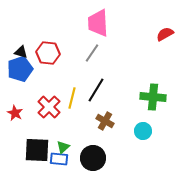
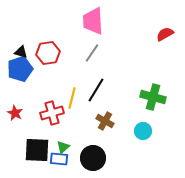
pink trapezoid: moved 5 px left, 2 px up
red hexagon: rotated 15 degrees counterclockwise
green cross: rotated 10 degrees clockwise
red cross: moved 3 px right, 6 px down; rotated 30 degrees clockwise
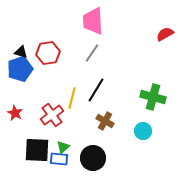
red cross: moved 2 px down; rotated 20 degrees counterclockwise
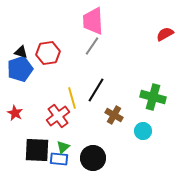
gray line: moved 7 px up
yellow line: rotated 30 degrees counterclockwise
red cross: moved 6 px right, 1 px down
brown cross: moved 9 px right, 6 px up
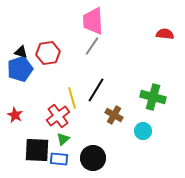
red semicircle: rotated 36 degrees clockwise
red star: moved 2 px down
green triangle: moved 8 px up
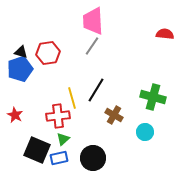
red cross: rotated 30 degrees clockwise
cyan circle: moved 2 px right, 1 px down
black square: rotated 20 degrees clockwise
blue rectangle: moved 1 px up; rotated 18 degrees counterclockwise
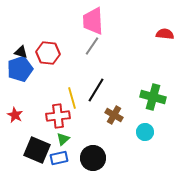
red hexagon: rotated 15 degrees clockwise
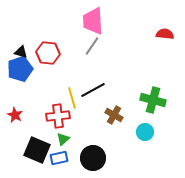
black line: moved 3 px left; rotated 30 degrees clockwise
green cross: moved 3 px down
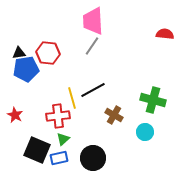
black triangle: moved 2 px left, 1 px down; rotated 24 degrees counterclockwise
blue pentagon: moved 6 px right; rotated 10 degrees clockwise
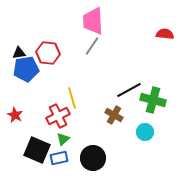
black line: moved 36 px right
red cross: rotated 20 degrees counterclockwise
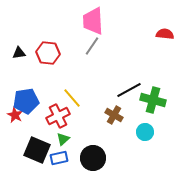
blue pentagon: moved 32 px down
yellow line: rotated 25 degrees counterclockwise
